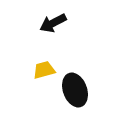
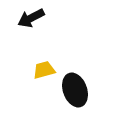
black arrow: moved 22 px left, 5 px up
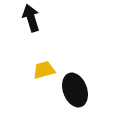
black arrow: rotated 100 degrees clockwise
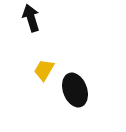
yellow trapezoid: rotated 45 degrees counterclockwise
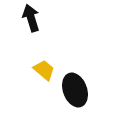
yellow trapezoid: rotated 100 degrees clockwise
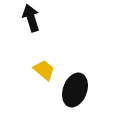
black ellipse: rotated 40 degrees clockwise
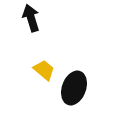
black ellipse: moved 1 px left, 2 px up
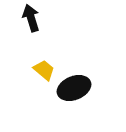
black ellipse: rotated 48 degrees clockwise
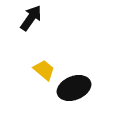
black arrow: rotated 52 degrees clockwise
